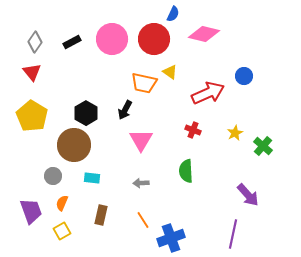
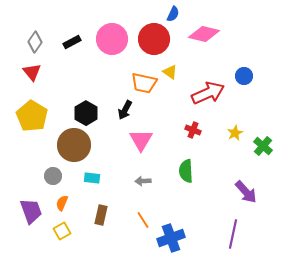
gray arrow: moved 2 px right, 2 px up
purple arrow: moved 2 px left, 3 px up
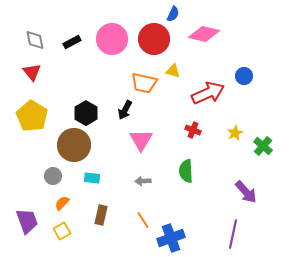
gray diamond: moved 2 px up; rotated 45 degrees counterclockwise
yellow triangle: moved 3 px right, 1 px up; rotated 21 degrees counterclockwise
orange semicircle: rotated 21 degrees clockwise
purple trapezoid: moved 4 px left, 10 px down
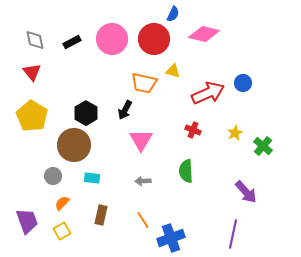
blue circle: moved 1 px left, 7 px down
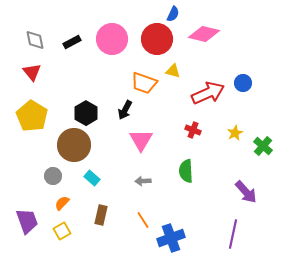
red circle: moved 3 px right
orange trapezoid: rotated 8 degrees clockwise
cyan rectangle: rotated 35 degrees clockwise
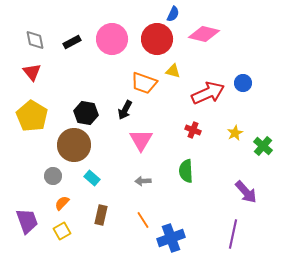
black hexagon: rotated 20 degrees counterclockwise
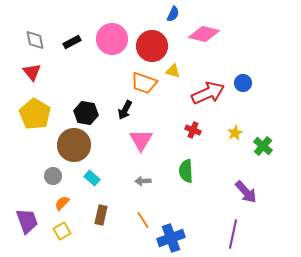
red circle: moved 5 px left, 7 px down
yellow pentagon: moved 3 px right, 2 px up
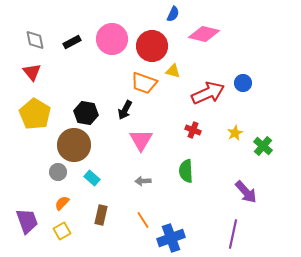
gray circle: moved 5 px right, 4 px up
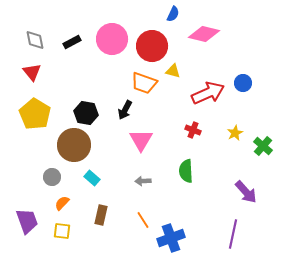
gray circle: moved 6 px left, 5 px down
yellow square: rotated 36 degrees clockwise
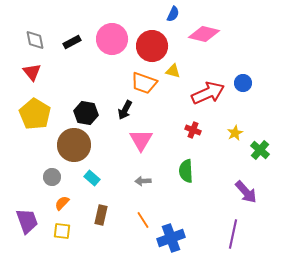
green cross: moved 3 px left, 4 px down
